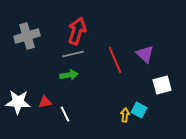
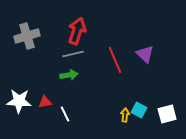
white square: moved 5 px right, 29 px down
white star: moved 1 px right, 1 px up
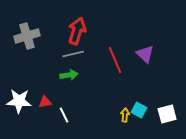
white line: moved 1 px left, 1 px down
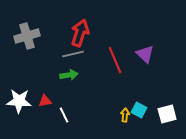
red arrow: moved 3 px right, 2 px down
red triangle: moved 1 px up
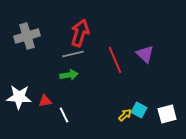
white star: moved 4 px up
yellow arrow: rotated 40 degrees clockwise
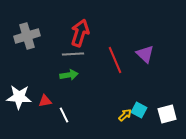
gray line: rotated 10 degrees clockwise
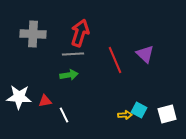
gray cross: moved 6 px right, 2 px up; rotated 20 degrees clockwise
yellow arrow: rotated 40 degrees clockwise
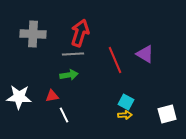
purple triangle: rotated 12 degrees counterclockwise
red triangle: moved 7 px right, 5 px up
cyan square: moved 13 px left, 8 px up
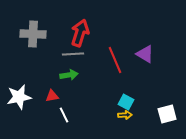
white star: rotated 15 degrees counterclockwise
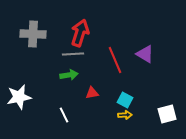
red triangle: moved 40 px right, 3 px up
cyan square: moved 1 px left, 2 px up
